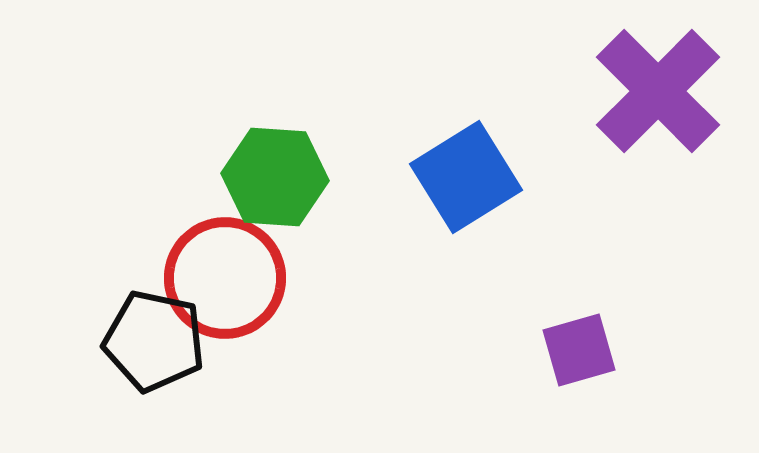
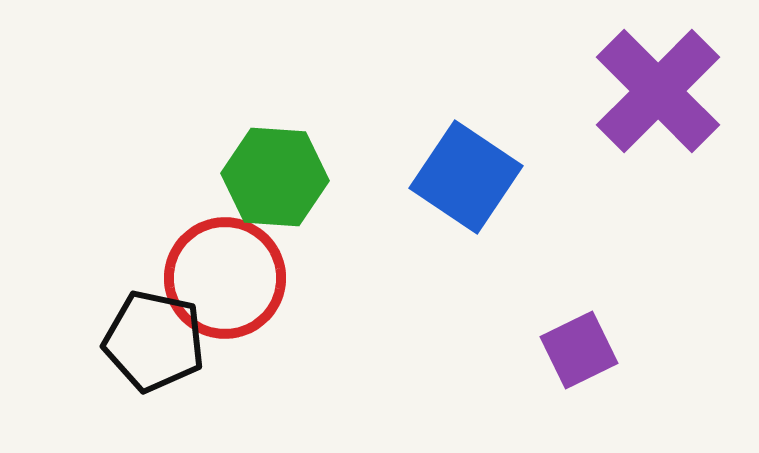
blue square: rotated 24 degrees counterclockwise
purple square: rotated 10 degrees counterclockwise
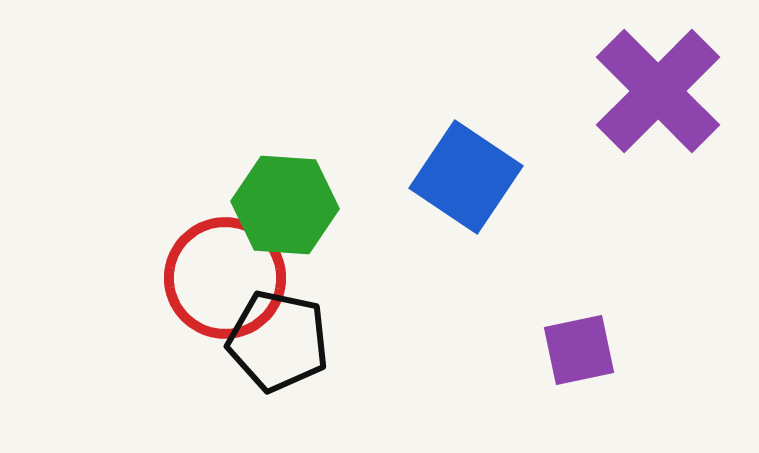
green hexagon: moved 10 px right, 28 px down
black pentagon: moved 124 px right
purple square: rotated 14 degrees clockwise
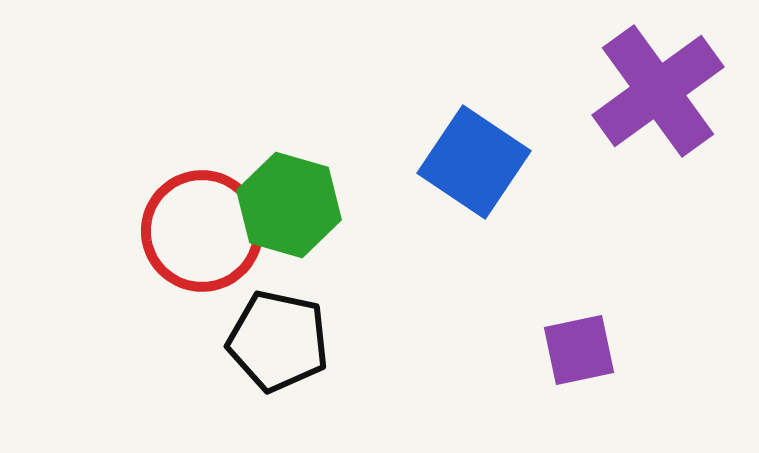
purple cross: rotated 9 degrees clockwise
blue square: moved 8 px right, 15 px up
green hexagon: moved 4 px right; rotated 12 degrees clockwise
red circle: moved 23 px left, 47 px up
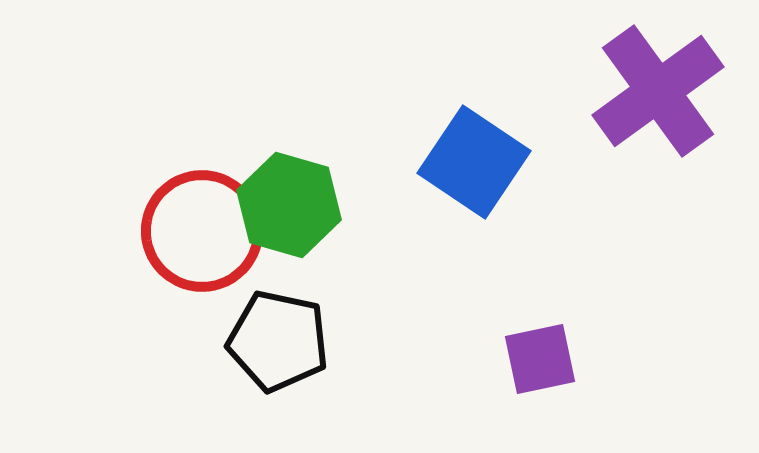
purple square: moved 39 px left, 9 px down
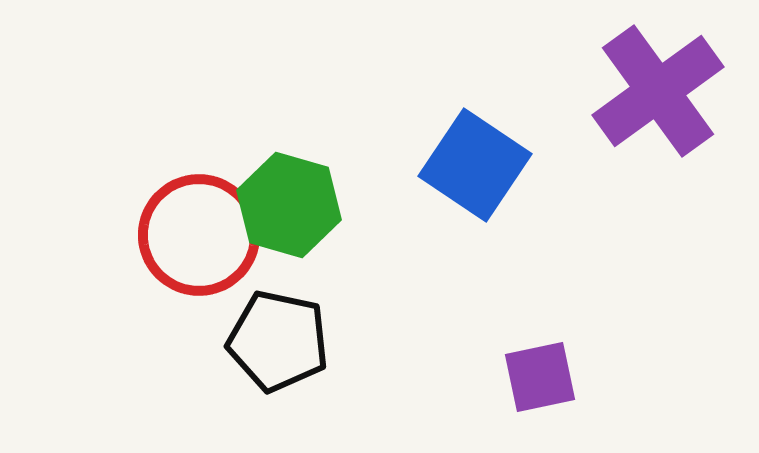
blue square: moved 1 px right, 3 px down
red circle: moved 3 px left, 4 px down
purple square: moved 18 px down
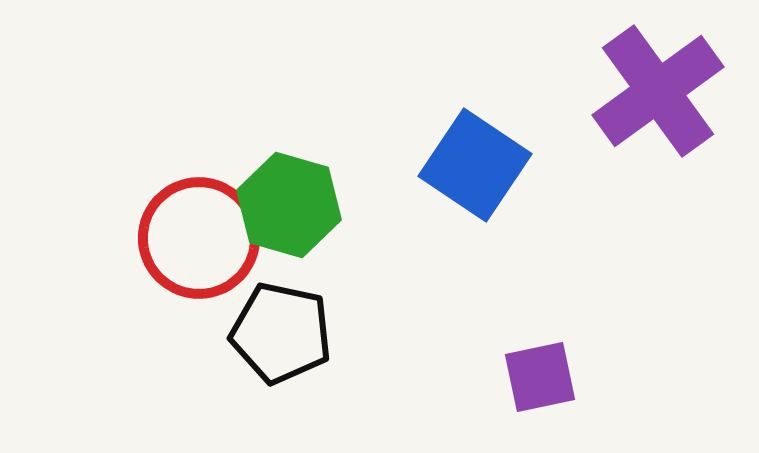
red circle: moved 3 px down
black pentagon: moved 3 px right, 8 px up
